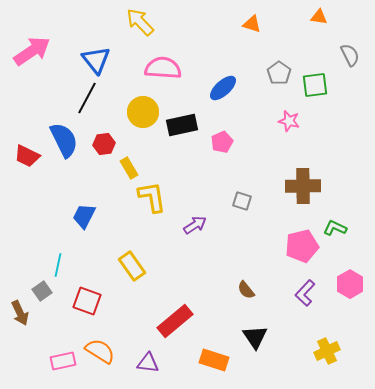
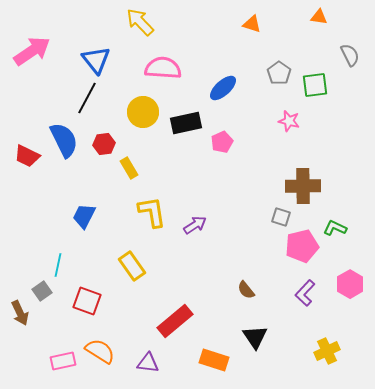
black rectangle at (182, 125): moved 4 px right, 2 px up
yellow L-shape at (152, 197): moved 15 px down
gray square at (242, 201): moved 39 px right, 16 px down
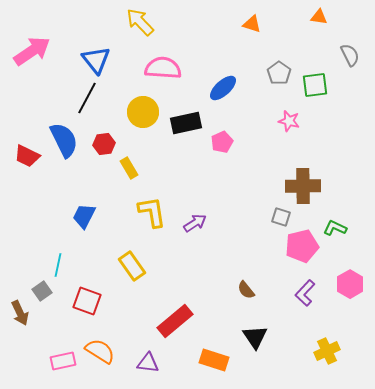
purple arrow at (195, 225): moved 2 px up
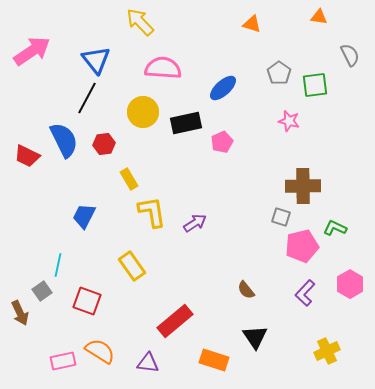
yellow rectangle at (129, 168): moved 11 px down
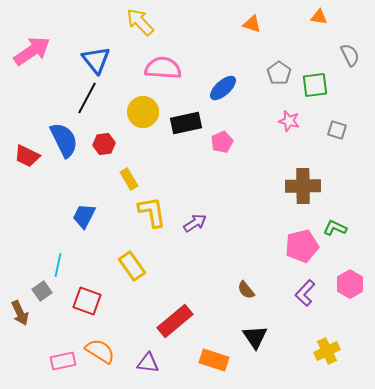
gray square at (281, 217): moved 56 px right, 87 px up
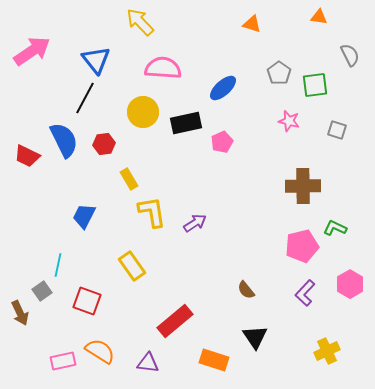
black line at (87, 98): moved 2 px left
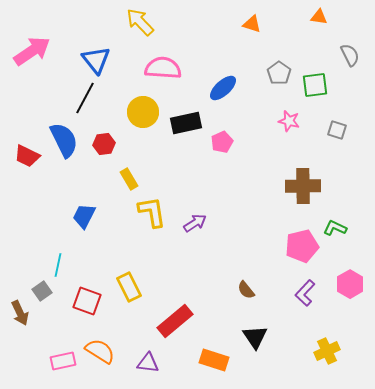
yellow rectangle at (132, 266): moved 3 px left, 21 px down; rotated 8 degrees clockwise
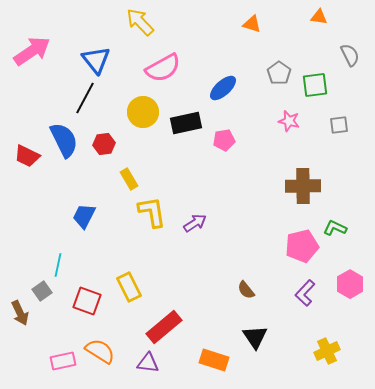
pink semicircle at (163, 68): rotated 147 degrees clockwise
gray square at (337, 130): moved 2 px right, 5 px up; rotated 24 degrees counterclockwise
pink pentagon at (222, 142): moved 2 px right, 2 px up; rotated 15 degrees clockwise
red rectangle at (175, 321): moved 11 px left, 6 px down
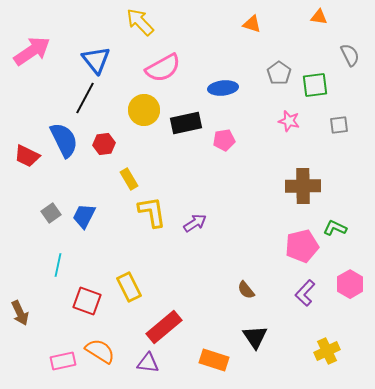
blue ellipse at (223, 88): rotated 36 degrees clockwise
yellow circle at (143, 112): moved 1 px right, 2 px up
gray square at (42, 291): moved 9 px right, 78 px up
